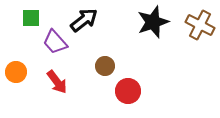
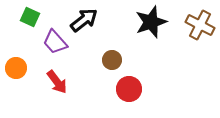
green square: moved 1 px left, 1 px up; rotated 24 degrees clockwise
black star: moved 2 px left
brown circle: moved 7 px right, 6 px up
orange circle: moved 4 px up
red circle: moved 1 px right, 2 px up
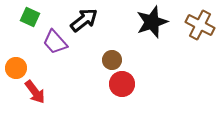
black star: moved 1 px right
red arrow: moved 22 px left, 10 px down
red circle: moved 7 px left, 5 px up
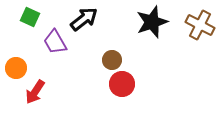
black arrow: moved 1 px up
purple trapezoid: rotated 12 degrees clockwise
red arrow: rotated 70 degrees clockwise
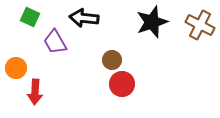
black arrow: moved 1 px up; rotated 136 degrees counterclockwise
red arrow: rotated 30 degrees counterclockwise
